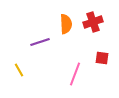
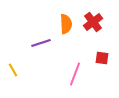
red cross: rotated 18 degrees counterclockwise
purple line: moved 1 px right, 1 px down
yellow line: moved 6 px left
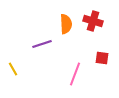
red cross: moved 1 px up; rotated 36 degrees counterclockwise
purple line: moved 1 px right, 1 px down
yellow line: moved 1 px up
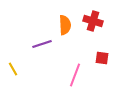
orange semicircle: moved 1 px left, 1 px down
pink line: moved 1 px down
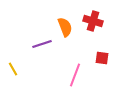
orange semicircle: moved 2 px down; rotated 18 degrees counterclockwise
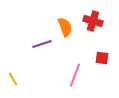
yellow line: moved 10 px down
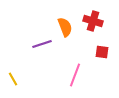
red square: moved 6 px up
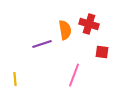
red cross: moved 4 px left, 3 px down
orange semicircle: moved 3 px down; rotated 12 degrees clockwise
pink line: moved 1 px left
yellow line: moved 2 px right; rotated 24 degrees clockwise
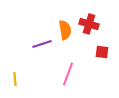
pink line: moved 6 px left, 1 px up
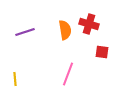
purple line: moved 17 px left, 12 px up
